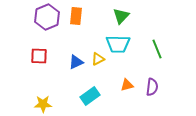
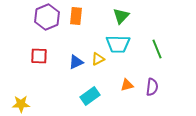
yellow star: moved 22 px left
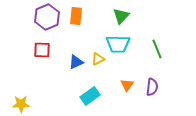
red square: moved 3 px right, 6 px up
orange triangle: rotated 40 degrees counterclockwise
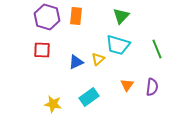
purple hexagon: rotated 20 degrees counterclockwise
cyan trapezoid: moved 1 px down; rotated 15 degrees clockwise
yellow triangle: rotated 16 degrees counterclockwise
cyan rectangle: moved 1 px left, 1 px down
yellow star: moved 32 px right; rotated 12 degrees clockwise
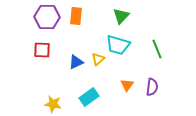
purple hexagon: rotated 15 degrees counterclockwise
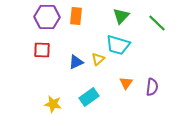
green line: moved 26 px up; rotated 24 degrees counterclockwise
orange triangle: moved 1 px left, 2 px up
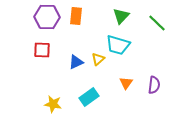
purple semicircle: moved 2 px right, 2 px up
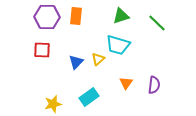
green triangle: rotated 30 degrees clockwise
blue triangle: rotated 21 degrees counterclockwise
yellow star: rotated 24 degrees counterclockwise
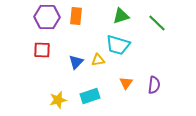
yellow triangle: moved 1 px down; rotated 32 degrees clockwise
cyan rectangle: moved 1 px right, 1 px up; rotated 18 degrees clockwise
yellow star: moved 5 px right, 4 px up
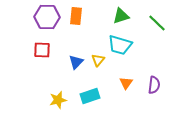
cyan trapezoid: moved 2 px right
yellow triangle: rotated 40 degrees counterclockwise
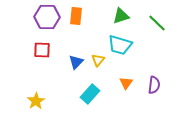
cyan rectangle: moved 2 px up; rotated 30 degrees counterclockwise
yellow star: moved 22 px left, 1 px down; rotated 18 degrees counterclockwise
